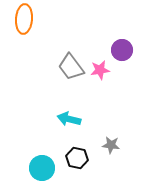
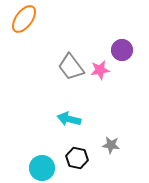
orange ellipse: rotated 32 degrees clockwise
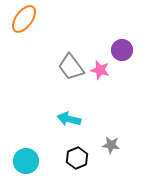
pink star: rotated 24 degrees clockwise
black hexagon: rotated 25 degrees clockwise
cyan circle: moved 16 px left, 7 px up
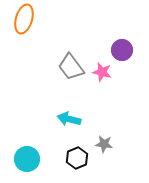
orange ellipse: rotated 20 degrees counterclockwise
pink star: moved 2 px right, 2 px down
gray star: moved 7 px left, 1 px up
cyan circle: moved 1 px right, 2 px up
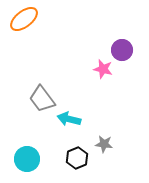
orange ellipse: rotated 36 degrees clockwise
gray trapezoid: moved 29 px left, 32 px down
pink star: moved 1 px right, 3 px up
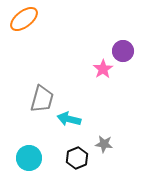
purple circle: moved 1 px right, 1 px down
pink star: rotated 24 degrees clockwise
gray trapezoid: rotated 128 degrees counterclockwise
cyan circle: moved 2 px right, 1 px up
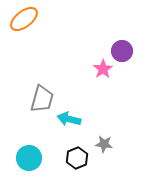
purple circle: moved 1 px left
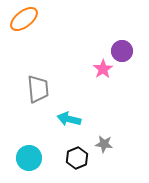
gray trapezoid: moved 4 px left, 10 px up; rotated 20 degrees counterclockwise
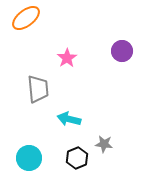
orange ellipse: moved 2 px right, 1 px up
pink star: moved 36 px left, 11 px up
